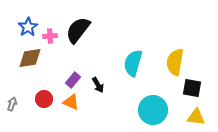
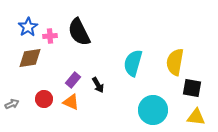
black semicircle: moved 1 px right, 2 px down; rotated 64 degrees counterclockwise
gray arrow: rotated 48 degrees clockwise
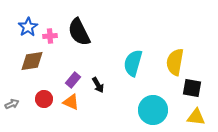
brown diamond: moved 2 px right, 3 px down
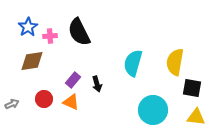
black arrow: moved 1 px left, 1 px up; rotated 14 degrees clockwise
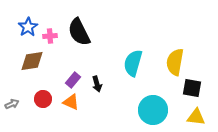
red circle: moved 1 px left
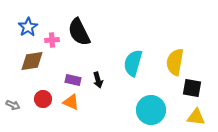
pink cross: moved 2 px right, 4 px down
purple rectangle: rotated 63 degrees clockwise
black arrow: moved 1 px right, 4 px up
gray arrow: moved 1 px right, 1 px down; rotated 48 degrees clockwise
cyan circle: moved 2 px left
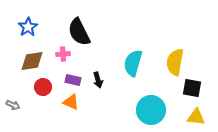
pink cross: moved 11 px right, 14 px down
red circle: moved 12 px up
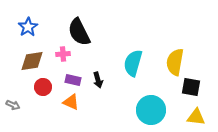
black square: moved 1 px left, 1 px up
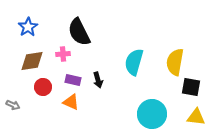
cyan semicircle: moved 1 px right, 1 px up
cyan circle: moved 1 px right, 4 px down
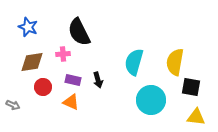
blue star: rotated 18 degrees counterclockwise
brown diamond: moved 1 px down
cyan circle: moved 1 px left, 14 px up
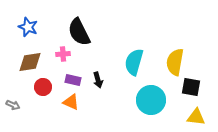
brown diamond: moved 2 px left
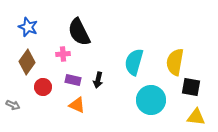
brown diamond: moved 3 px left; rotated 45 degrees counterclockwise
black arrow: rotated 28 degrees clockwise
orange triangle: moved 6 px right, 3 px down
